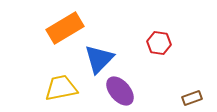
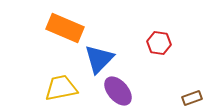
orange rectangle: rotated 54 degrees clockwise
purple ellipse: moved 2 px left
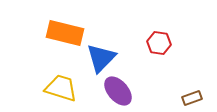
orange rectangle: moved 5 px down; rotated 9 degrees counterclockwise
blue triangle: moved 2 px right, 1 px up
yellow trapezoid: rotated 28 degrees clockwise
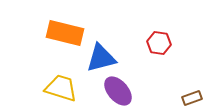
blue triangle: rotated 32 degrees clockwise
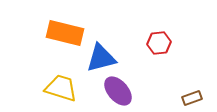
red hexagon: rotated 15 degrees counterclockwise
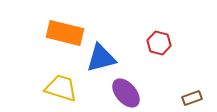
red hexagon: rotated 20 degrees clockwise
purple ellipse: moved 8 px right, 2 px down
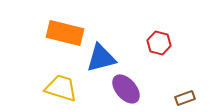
purple ellipse: moved 4 px up
brown rectangle: moved 7 px left
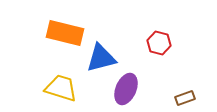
purple ellipse: rotated 64 degrees clockwise
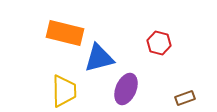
blue triangle: moved 2 px left
yellow trapezoid: moved 3 px right, 3 px down; rotated 72 degrees clockwise
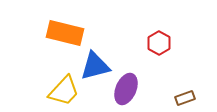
red hexagon: rotated 15 degrees clockwise
blue triangle: moved 4 px left, 8 px down
yellow trapezoid: rotated 44 degrees clockwise
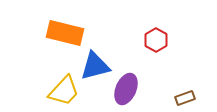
red hexagon: moved 3 px left, 3 px up
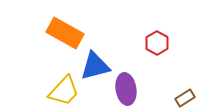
orange rectangle: rotated 15 degrees clockwise
red hexagon: moved 1 px right, 3 px down
purple ellipse: rotated 32 degrees counterclockwise
brown rectangle: rotated 12 degrees counterclockwise
